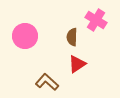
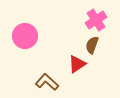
pink cross: rotated 25 degrees clockwise
brown semicircle: moved 20 px right, 8 px down; rotated 18 degrees clockwise
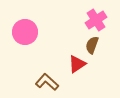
pink circle: moved 4 px up
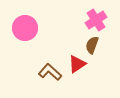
pink circle: moved 4 px up
brown L-shape: moved 3 px right, 10 px up
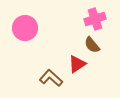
pink cross: moved 1 px left, 1 px up; rotated 15 degrees clockwise
brown semicircle: rotated 60 degrees counterclockwise
brown L-shape: moved 1 px right, 6 px down
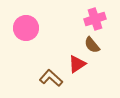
pink circle: moved 1 px right
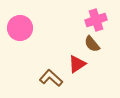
pink cross: moved 1 px right, 1 px down
pink circle: moved 6 px left
brown semicircle: moved 1 px up
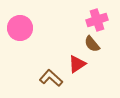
pink cross: moved 1 px right
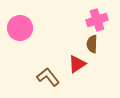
brown semicircle: rotated 42 degrees clockwise
brown L-shape: moved 3 px left, 1 px up; rotated 10 degrees clockwise
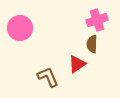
brown L-shape: rotated 15 degrees clockwise
